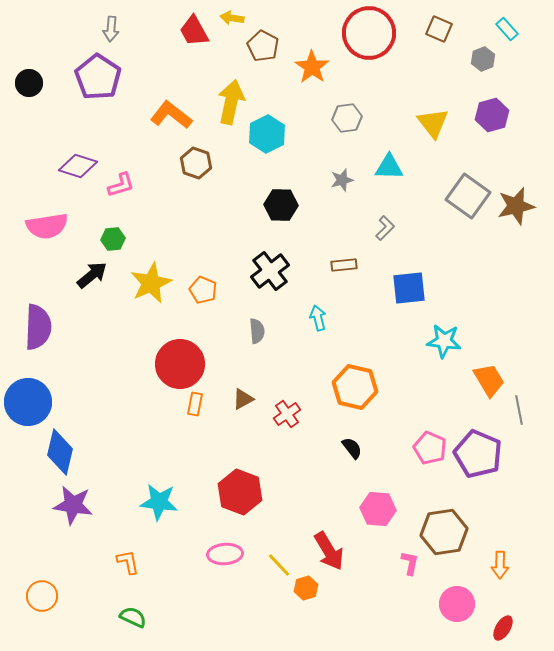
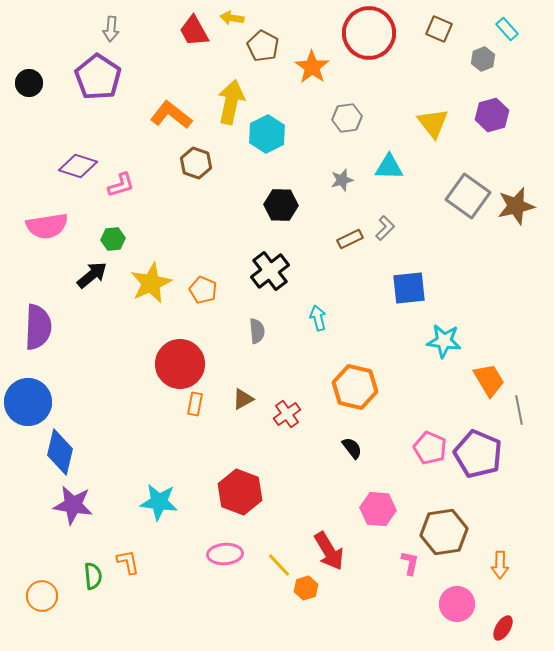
brown rectangle at (344, 265): moved 6 px right, 26 px up; rotated 20 degrees counterclockwise
green semicircle at (133, 617): moved 40 px left, 41 px up; rotated 60 degrees clockwise
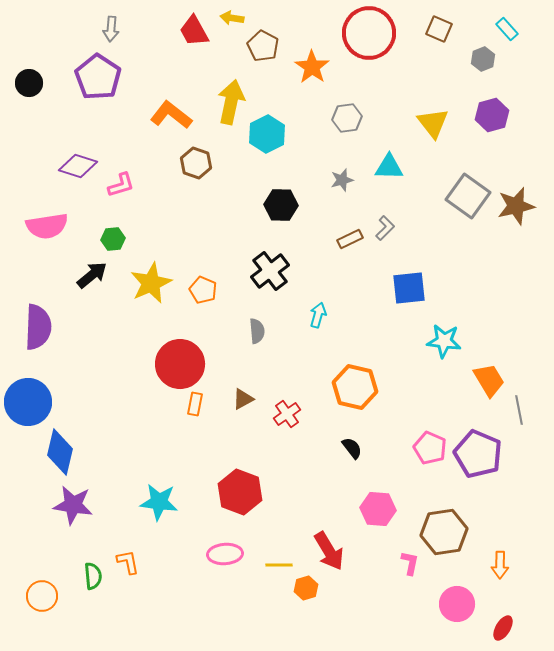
cyan arrow at (318, 318): moved 3 px up; rotated 30 degrees clockwise
yellow line at (279, 565): rotated 48 degrees counterclockwise
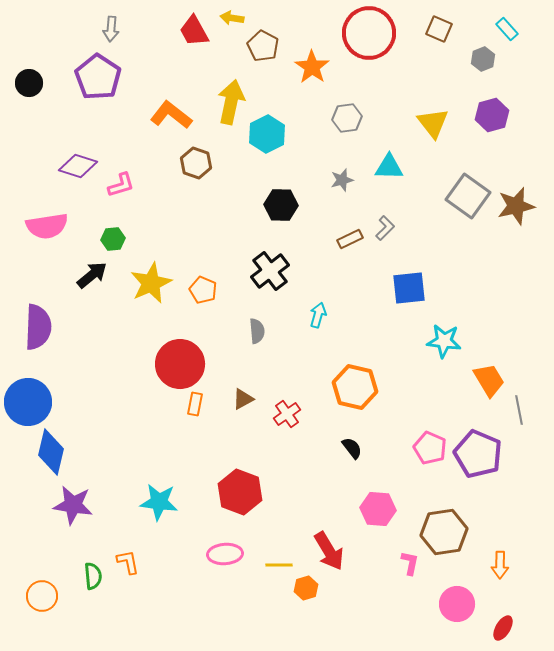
blue diamond at (60, 452): moved 9 px left
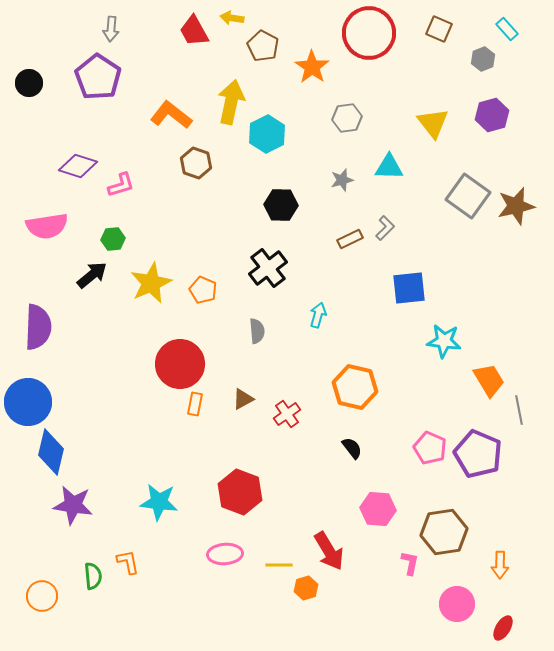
black cross at (270, 271): moved 2 px left, 3 px up
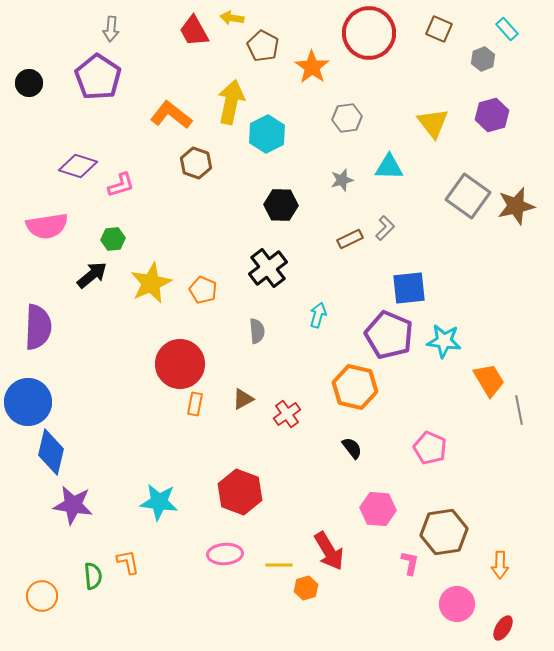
purple pentagon at (478, 454): moved 89 px left, 119 px up
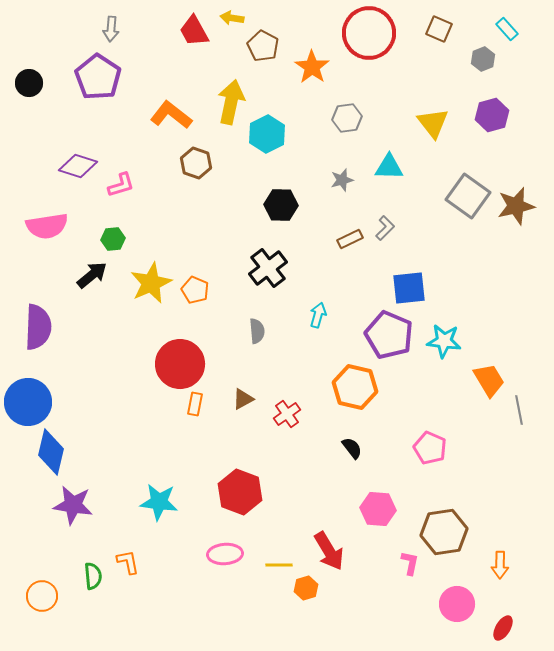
orange pentagon at (203, 290): moved 8 px left
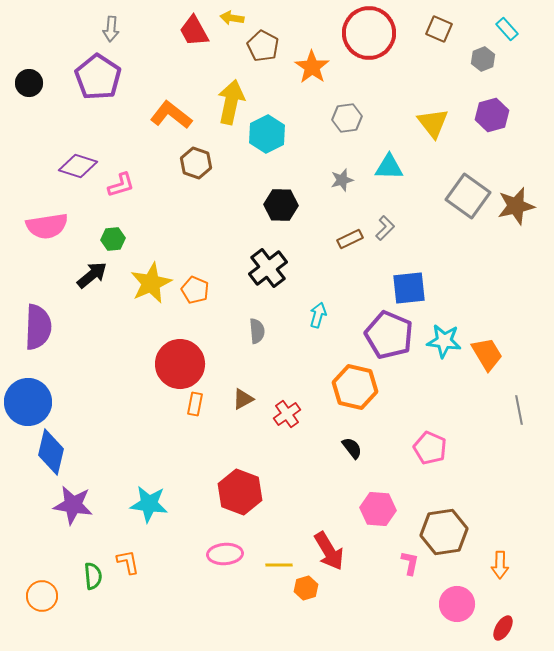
orange trapezoid at (489, 380): moved 2 px left, 26 px up
cyan star at (159, 502): moved 10 px left, 2 px down
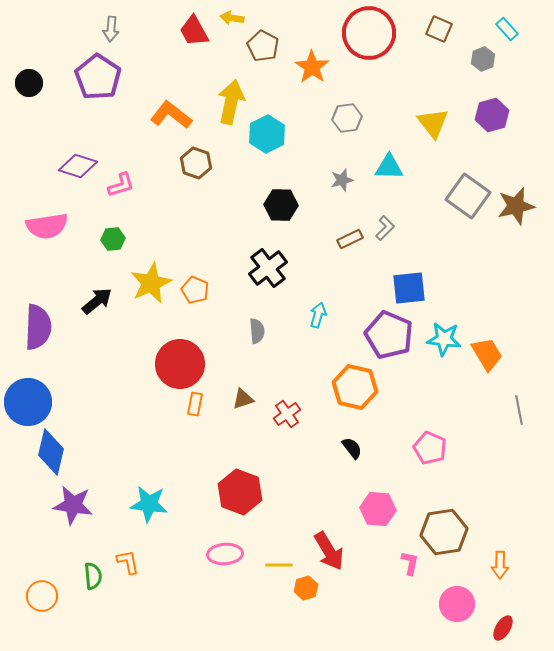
black arrow at (92, 275): moved 5 px right, 26 px down
cyan star at (444, 341): moved 2 px up
brown triangle at (243, 399): rotated 10 degrees clockwise
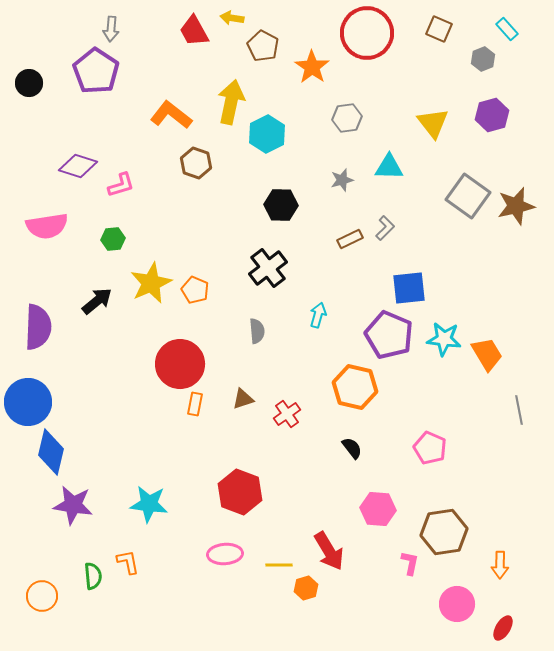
red circle at (369, 33): moved 2 px left
purple pentagon at (98, 77): moved 2 px left, 6 px up
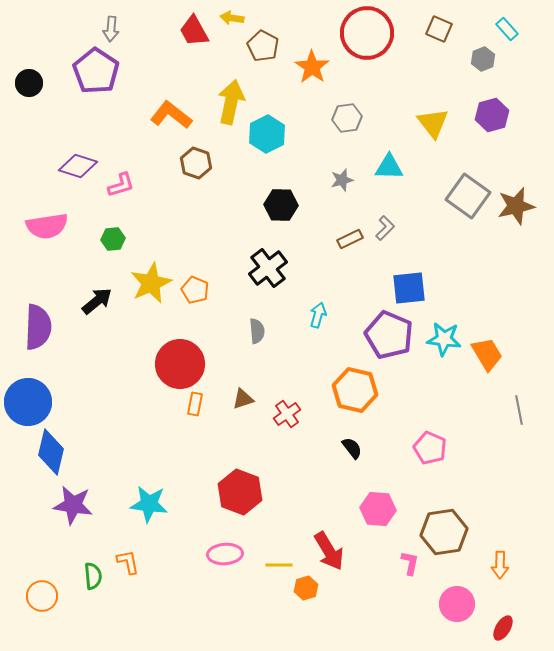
orange hexagon at (355, 387): moved 3 px down
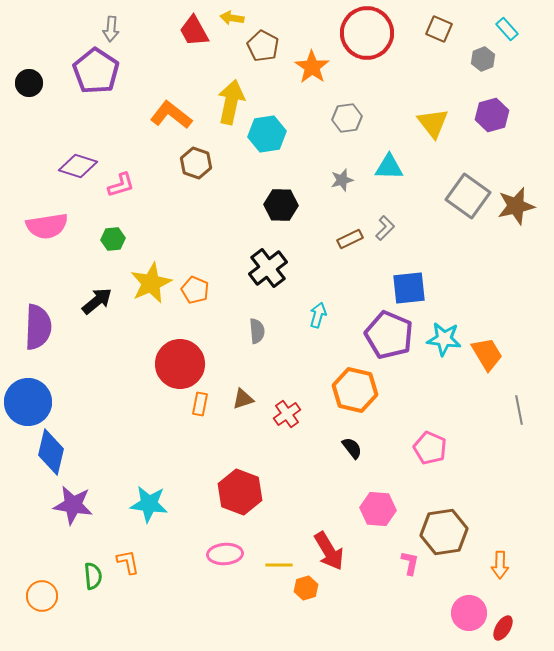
cyan hexagon at (267, 134): rotated 18 degrees clockwise
orange rectangle at (195, 404): moved 5 px right
pink circle at (457, 604): moved 12 px right, 9 px down
